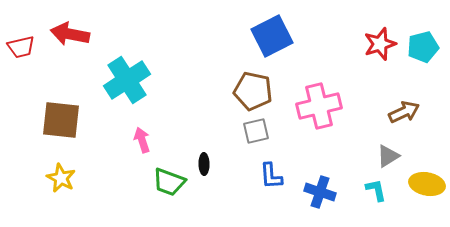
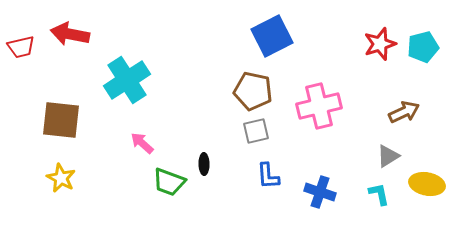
pink arrow: moved 3 px down; rotated 30 degrees counterclockwise
blue L-shape: moved 3 px left
cyan L-shape: moved 3 px right, 4 px down
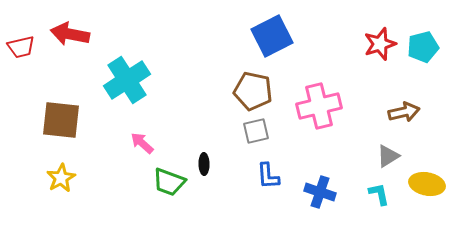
brown arrow: rotated 12 degrees clockwise
yellow star: rotated 16 degrees clockwise
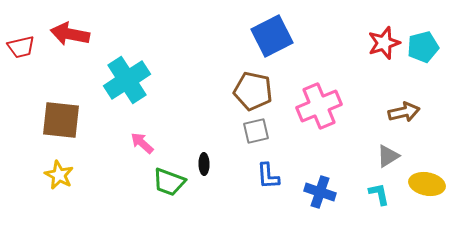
red star: moved 4 px right, 1 px up
pink cross: rotated 9 degrees counterclockwise
yellow star: moved 2 px left, 3 px up; rotated 16 degrees counterclockwise
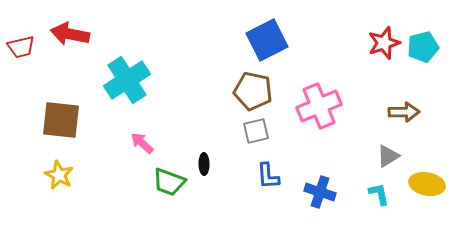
blue square: moved 5 px left, 4 px down
brown arrow: rotated 12 degrees clockwise
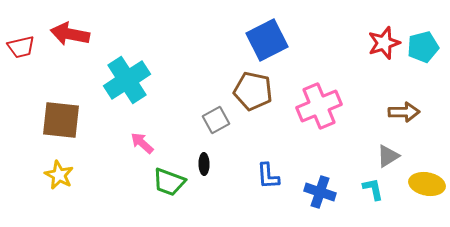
gray square: moved 40 px left, 11 px up; rotated 16 degrees counterclockwise
cyan L-shape: moved 6 px left, 5 px up
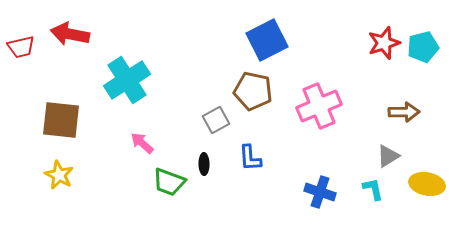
blue L-shape: moved 18 px left, 18 px up
